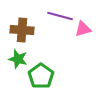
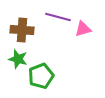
purple line: moved 2 px left, 1 px down
green pentagon: rotated 15 degrees clockwise
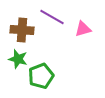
purple line: moved 6 px left; rotated 15 degrees clockwise
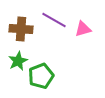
purple line: moved 2 px right, 3 px down
brown cross: moved 1 px left, 1 px up
green star: moved 2 px down; rotated 30 degrees clockwise
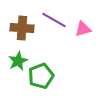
brown cross: moved 1 px right, 1 px up
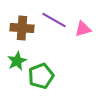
green star: moved 1 px left
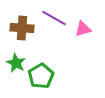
purple line: moved 2 px up
green star: moved 1 px left, 2 px down; rotated 18 degrees counterclockwise
green pentagon: rotated 10 degrees counterclockwise
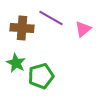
purple line: moved 3 px left
pink triangle: rotated 24 degrees counterclockwise
green pentagon: rotated 15 degrees clockwise
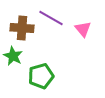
pink triangle: rotated 30 degrees counterclockwise
green star: moved 3 px left, 7 px up
